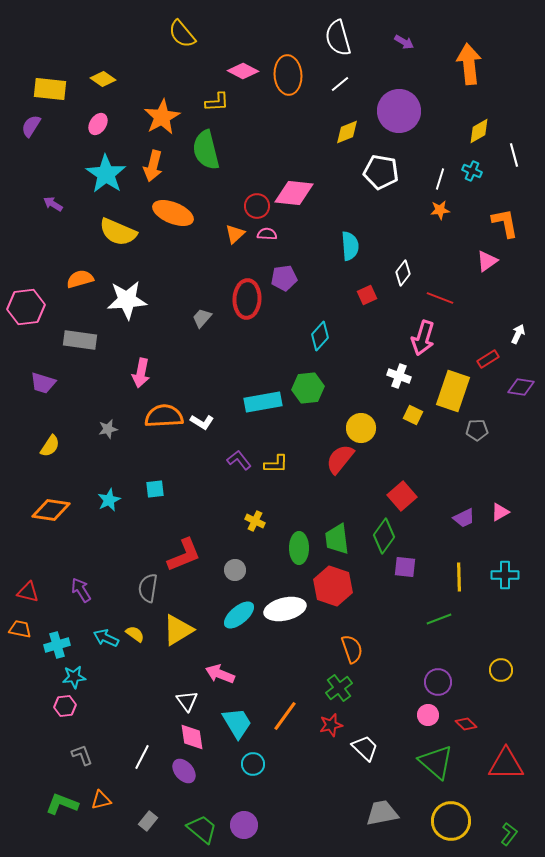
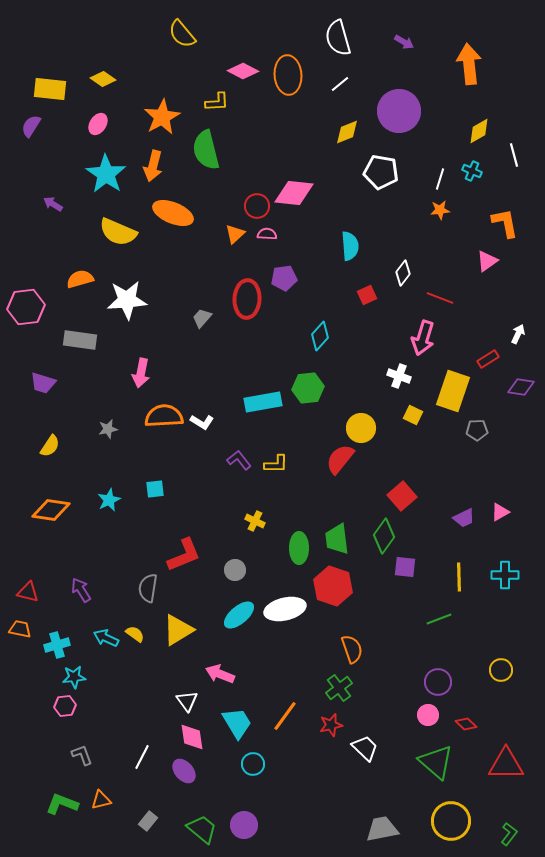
gray trapezoid at (382, 813): moved 16 px down
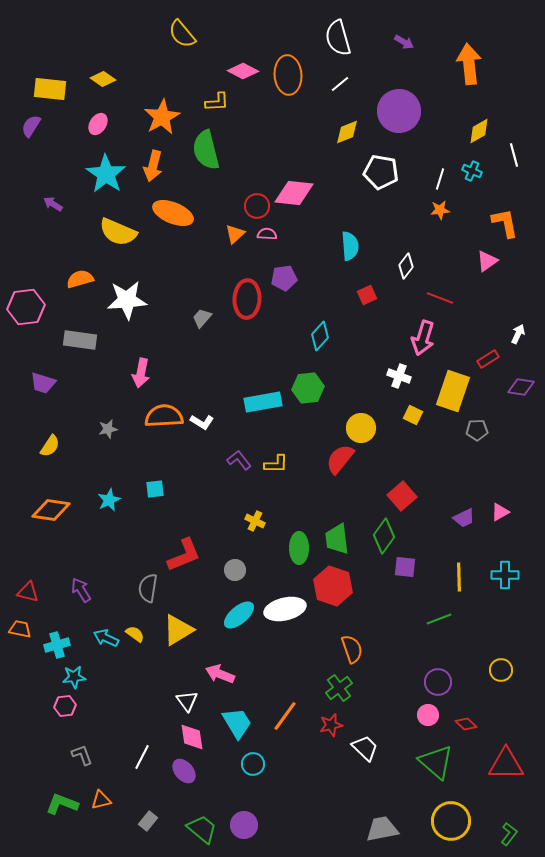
white diamond at (403, 273): moved 3 px right, 7 px up
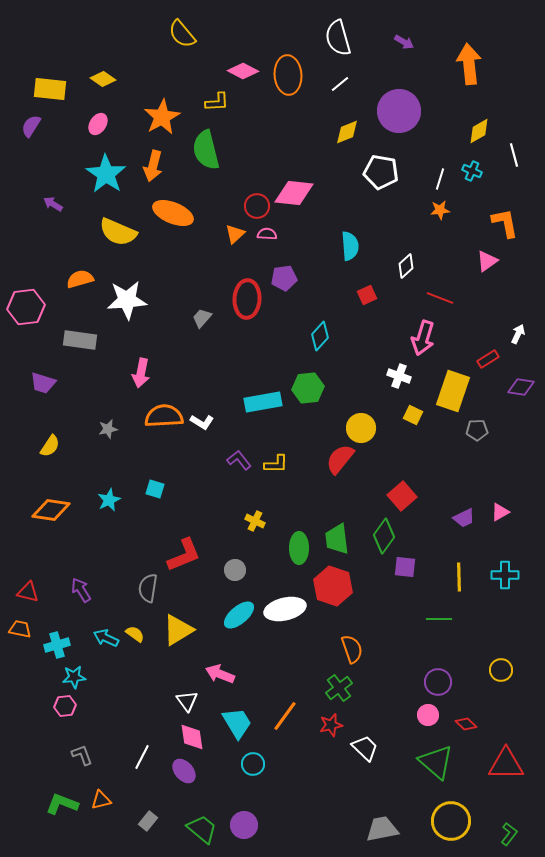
white diamond at (406, 266): rotated 10 degrees clockwise
cyan square at (155, 489): rotated 24 degrees clockwise
green line at (439, 619): rotated 20 degrees clockwise
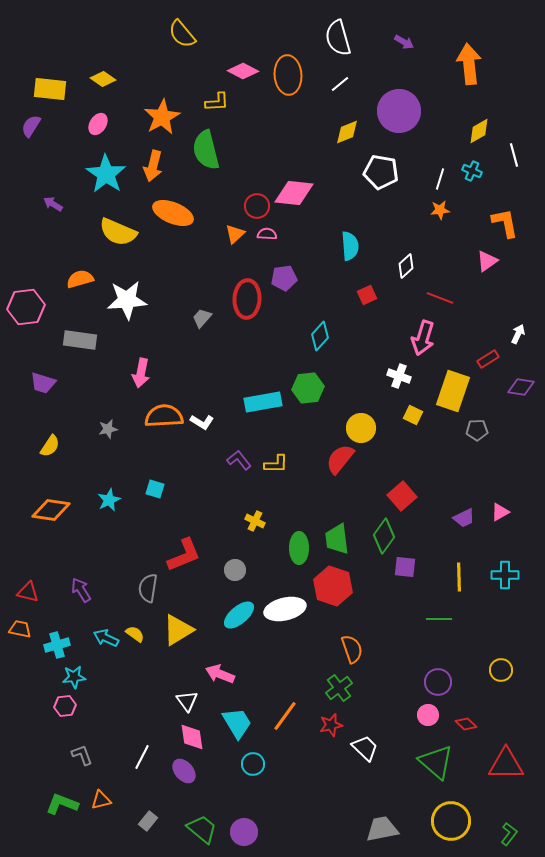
purple circle at (244, 825): moved 7 px down
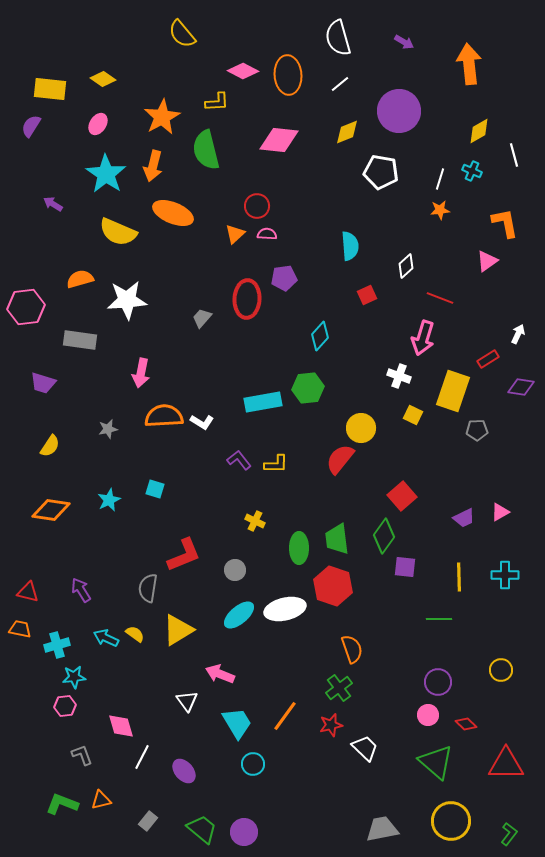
pink diamond at (294, 193): moved 15 px left, 53 px up
pink diamond at (192, 737): moved 71 px left, 11 px up; rotated 8 degrees counterclockwise
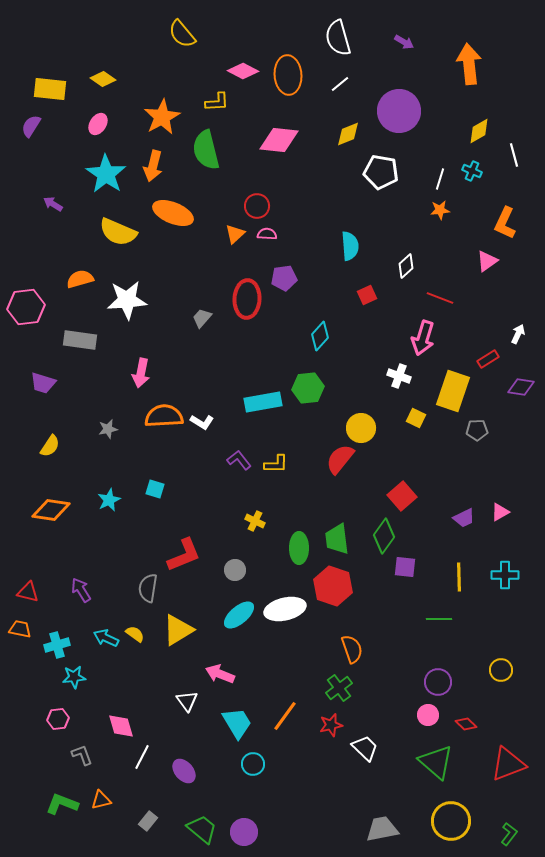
yellow diamond at (347, 132): moved 1 px right, 2 px down
orange L-shape at (505, 223): rotated 144 degrees counterclockwise
yellow square at (413, 415): moved 3 px right, 3 px down
pink hexagon at (65, 706): moved 7 px left, 13 px down
red triangle at (506, 764): moved 2 px right; rotated 21 degrees counterclockwise
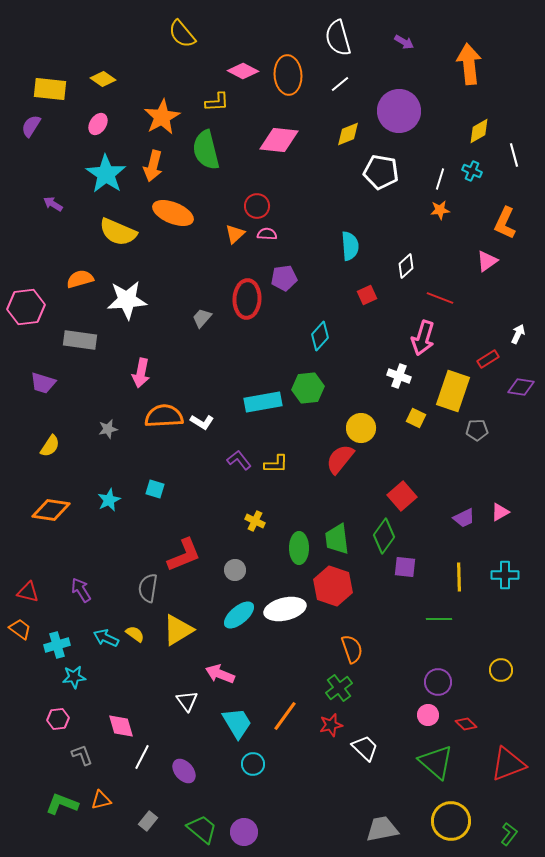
orange trapezoid at (20, 629): rotated 25 degrees clockwise
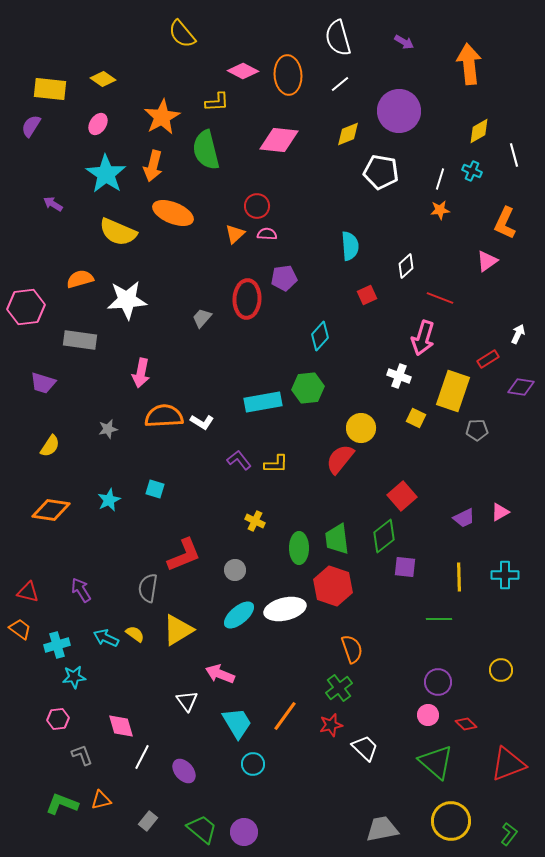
green diamond at (384, 536): rotated 16 degrees clockwise
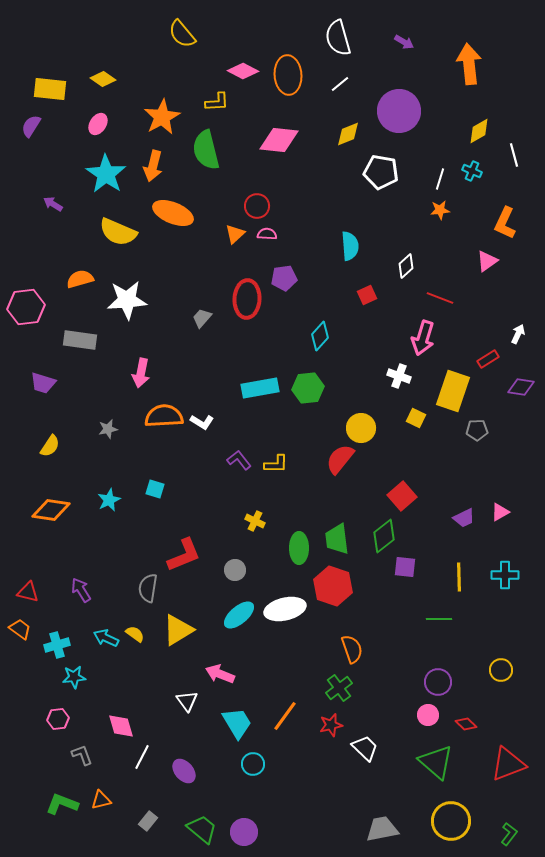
cyan rectangle at (263, 402): moved 3 px left, 14 px up
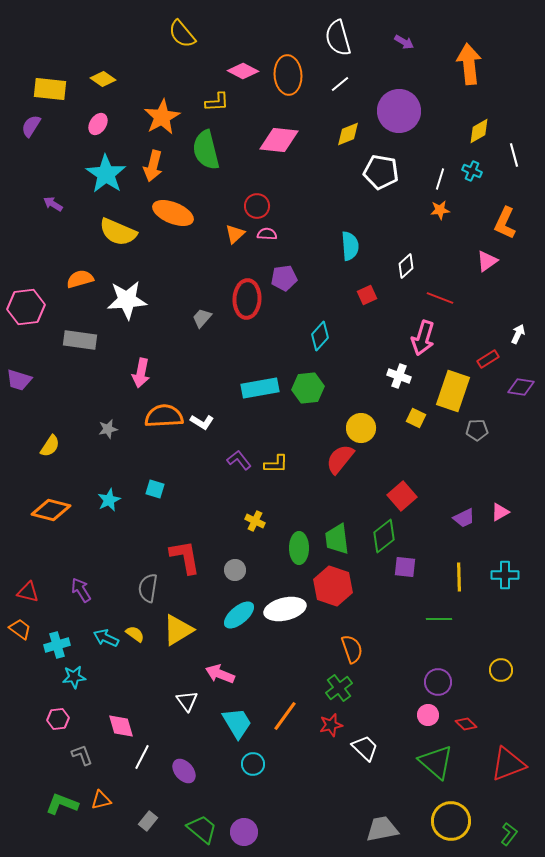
purple trapezoid at (43, 383): moved 24 px left, 3 px up
orange diamond at (51, 510): rotated 6 degrees clockwise
red L-shape at (184, 555): moved 1 px right, 2 px down; rotated 78 degrees counterclockwise
